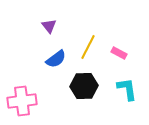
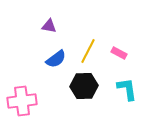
purple triangle: rotated 42 degrees counterclockwise
yellow line: moved 4 px down
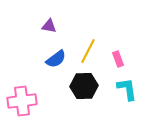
pink rectangle: moved 1 px left, 6 px down; rotated 42 degrees clockwise
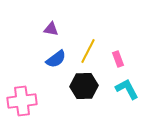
purple triangle: moved 2 px right, 3 px down
cyan L-shape: rotated 20 degrees counterclockwise
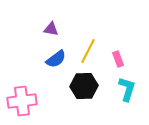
cyan L-shape: rotated 45 degrees clockwise
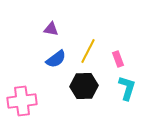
cyan L-shape: moved 1 px up
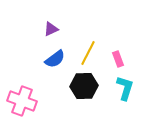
purple triangle: rotated 35 degrees counterclockwise
yellow line: moved 2 px down
blue semicircle: moved 1 px left
cyan L-shape: moved 2 px left
pink cross: rotated 28 degrees clockwise
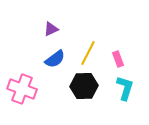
pink cross: moved 12 px up
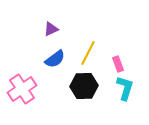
pink rectangle: moved 5 px down
pink cross: rotated 36 degrees clockwise
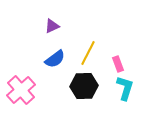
purple triangle: moved 1 px right, 3 px up
pink cross: moved 1 px left, 1 px down; rotated 8 degrees counterclockwise
